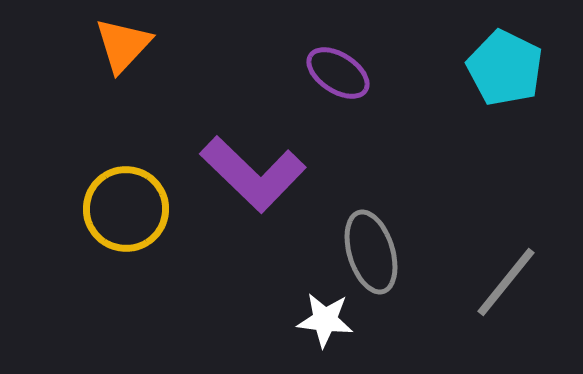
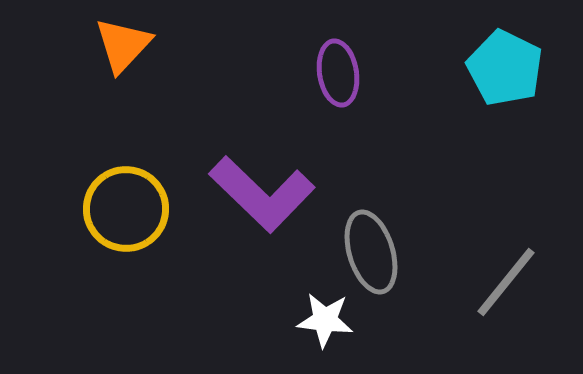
purple ellipse: rotated 48 degrees clockwise
purple L-shape: moved 9 px right, 20 px down
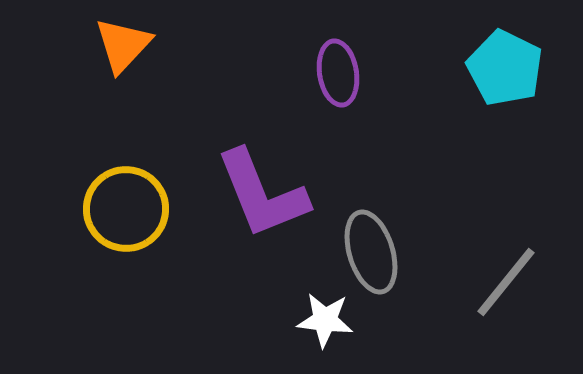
purple L-shape: rotated 24 degrees clockwise
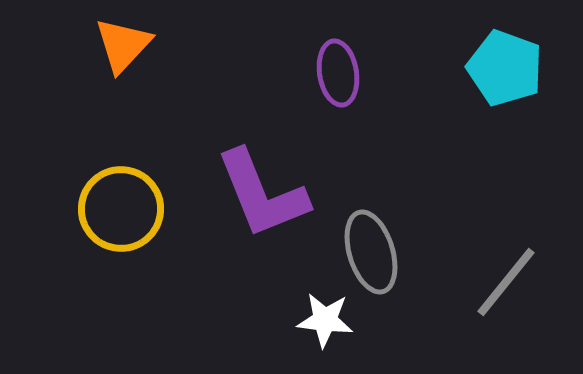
cyan pentagon: rotated 6 degrees counterclockwise
yellow circle: moved 5 px left
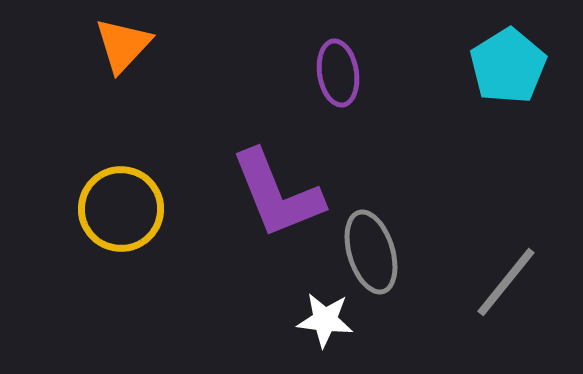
cyan pentagon: moved 3 px right, 2 px up; rotated 20 degrees clockwise
purple L-shape: moved 15 px right
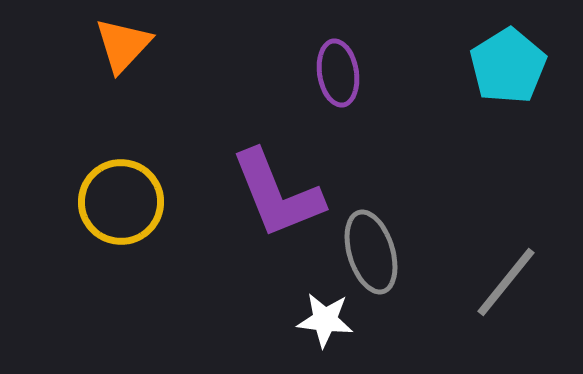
yellow circle: moved 7 px up
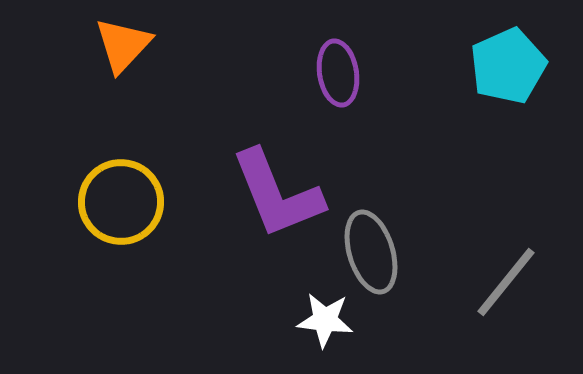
cyan pentagon: rotated 8 degrees clockwise
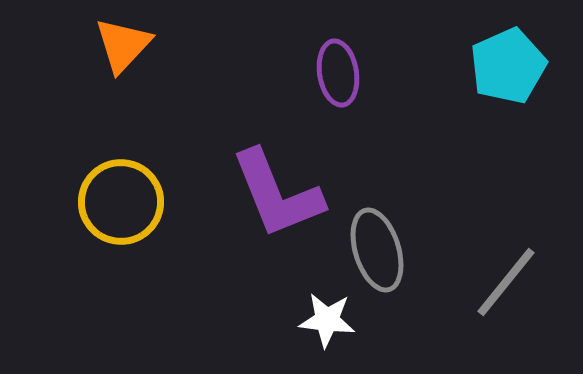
gray ellipse: moved 6 px right, 2 px up
white star: moved 2 px right
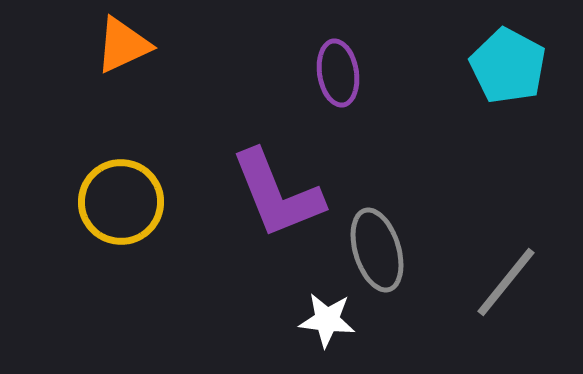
orange triangle: rotated 22 degrees clockwise
cyan pentagon: rotated 20 degrees counterclockwise
